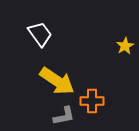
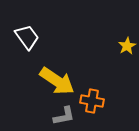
white trapezoid: moved 13 px left, 3 px down
yellow star: moved 2 px right
orange cross: rotated 10 degrees clockwise
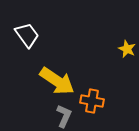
white trapezoid: moved 2 px up
yellow star: moved 3 px down; rotated 18 degrees counterclockwise
gray L-shape: rotated 55 degrees counterclockwise
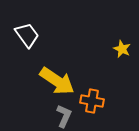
yellow star: moved 5 px left
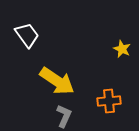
orange cross: moved 17 px right; rotated 15 degrees counterclockwise
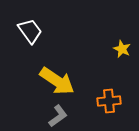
white trapezoid: moved 3 px right, 4 px up
gray L-shape: moved 6 px left; rotated 30 degrees clockwise
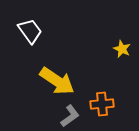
orange cross: moved 7 px left, 3 px down
gray L-shape: moved 12 px right
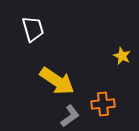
white trapezoid: moved 3 px right, 2 px up; rotated 20 degrees clockwise
yellow star: moved 7 px down
orange cross: moved 1 px right
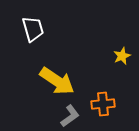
yellow star: rotated 24 degrees clockwise
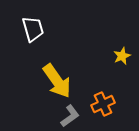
yellow arrow: rotated 21 degrees clockwise
orange cross: rotated 20 degrees counterclockwise
